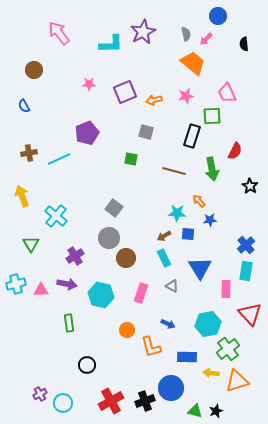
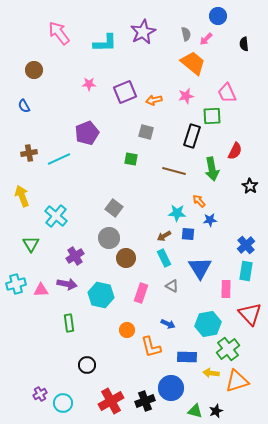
cyan L-shape at (111, 44): moved 6 px left, 1 px up
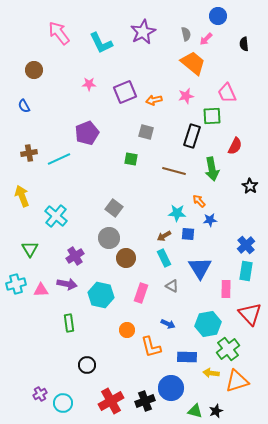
cyan L-shape at (105, 43): moved 4 px left; rotated 65 degrees clockwise
red semicircle at (235, 151): moved 5 px up
green triangle at (31, 244): moved 1 px left, 5 px down
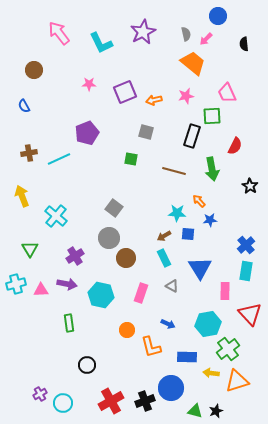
pink rectangle at (226, 289): moved 1 px left, 2 px down
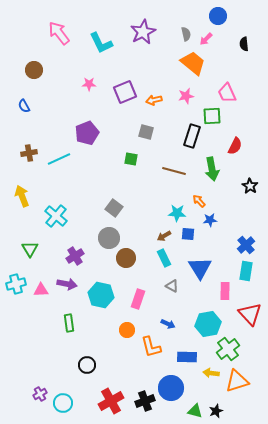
pink rectangle at (141, 293): moved 3 px left, 6 px down
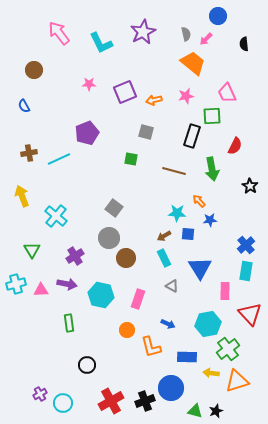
green triangle at (30, 249): moved 2 px right, 1 px down
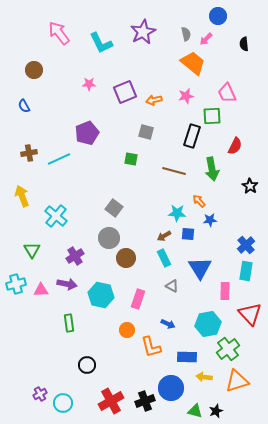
yellow arrow at (211, 373): moved 7 px left, 4 px down
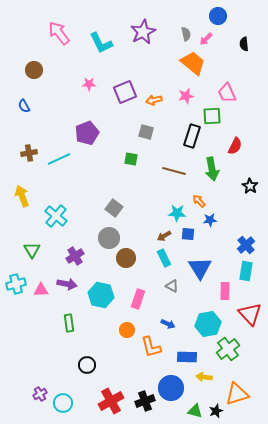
orange triangle at (237, 381): moved 13 px down
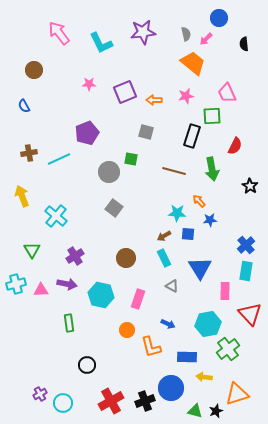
blue circle at (218, 16): moved 1 px right, 2 px down
purple star at (143, 32): rotated 20 degrees clockwise
orange arrow at (154, 100): rotated 14 degrees clockwise
gray circle at (109, 238): moved 66 px up
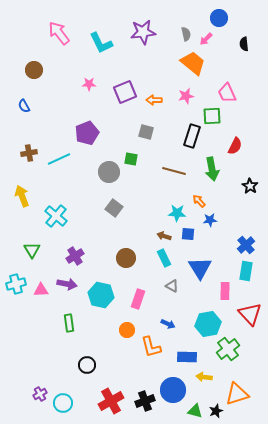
brown arrow at (164, 236): rotated 48 degrees clockwise
blue circle at (171, 388): moved 2 px right, 2 px down
